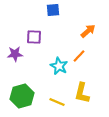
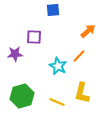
cyan star: moved 1 px left
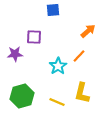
cyan star: rotated 12 degrees clockwise
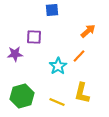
blue square: moved 1 px left
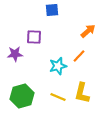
cyan star: rotated 18 degrees clockwise
yellow line: moved 1 px right, 5 px up
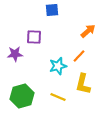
yellow L-shape: moved 1 px right, 9 px up
